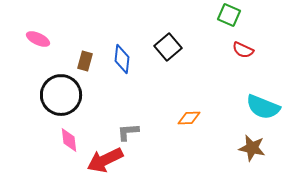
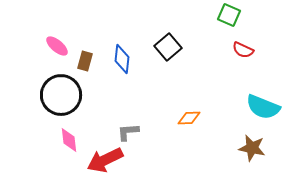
pink ellipse: moved 19 px right, 7 px down; rotated 15 degrees clockwise
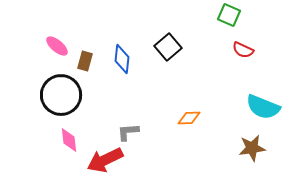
brown star: rotated 20 degrees counterclockwise
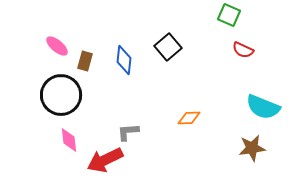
blue diamond: moved 2 px right, 1 px down
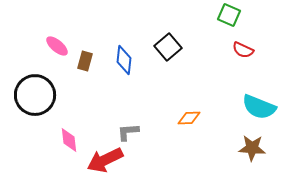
black circle: moved 26 px left
cyan semicircle: moved 4 px left
brown star: rotated 12 degrees clockwise
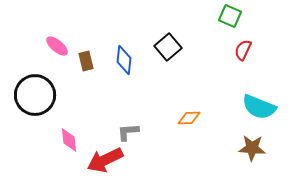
green square: moved 1 px right, 1 px down
red semicircle: rotated 90 degrees clockwise
brown rectangle: moved 1 px right; rotated 30 degrees counterclockwise
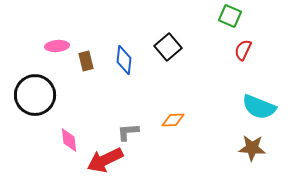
pink ellipse: rotated 45 degrees counterclockwise
orange diamond: moved 16 px left, 2 px down
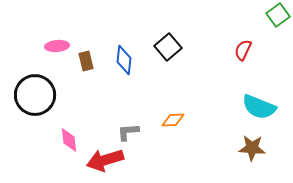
green square: moved 48 px right, 1 px up; rotated 30 degrees clockwise
red arrow: rotated 9 degrees clockwise
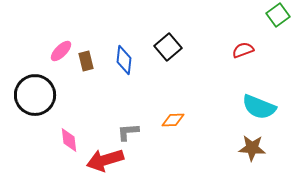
pink ellipse: moved 4 px right, 5 px down; rotated 40 degrees counterclockwise
red semicircle: rotated 45 degrees clockwise
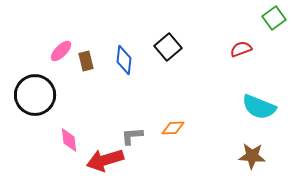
green square: moved 4 px left, 3 px down
red semicircle: moved 2 px left, 1 px up
orange diamond: moved 8 px down
gray L-shape: moved 4 px right, 4 px down
brown star: moved 8 px down
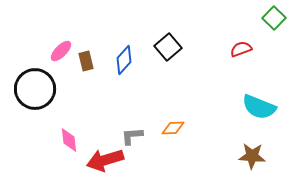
green square: rotated 10 degrees counterclockwise
blue diamond: rotated 36 degrees clockwise
black circle: moved 6 px up
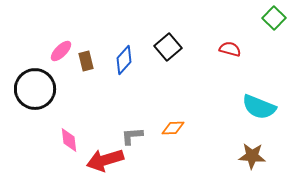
red semicircle: moved 11 px left; rotated 35 degrees clockwise
